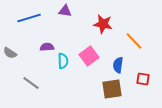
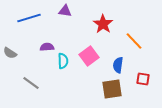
red star: rotated 24 degrees clockwise
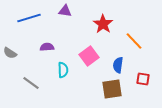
cyan semicircle: moved 9 px down
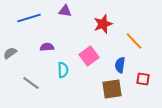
red star: rotated 18 degrees clockwise
gray semicircle: rotated 112 degrees clockwise
blue semicircle: moved 2 px right
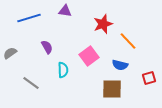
orange line: moved 6 px left
purple semicircle: rotated 64 degrees clockwise
blue semicircle: rotated 84 degrees counterclockwise
red square: moved 6 px right, 1 px up; rotated 24 degrees counterclockwise
brown square: rotated 10 degrees clockwise
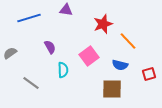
purple triangle: moved 1 px right, 1 px up
purple semicircle: moved 3 px right
red square: moved 4 px up
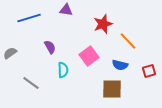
red square: moved 3 px up
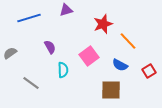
purple triangle: rotated 24 degrees counterclockwise
blue semicircle: rotated 14 degrees clockwise
red square: rotated 16 degrees counterclockwise
brown square: moved 1 px left, 1 px down
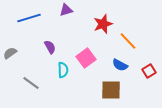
pink square: moved 3 px left, 2 px down
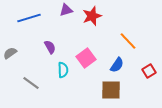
red star: moved 11 px left, 8 px up
blue semicircle: moved 3 px left; rotated 84 degrees counterclockwise
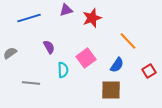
red star: moved 2 px down
purple semicircle: moved 1 px left
gray line: rotated 30 degrees counterclockwise
